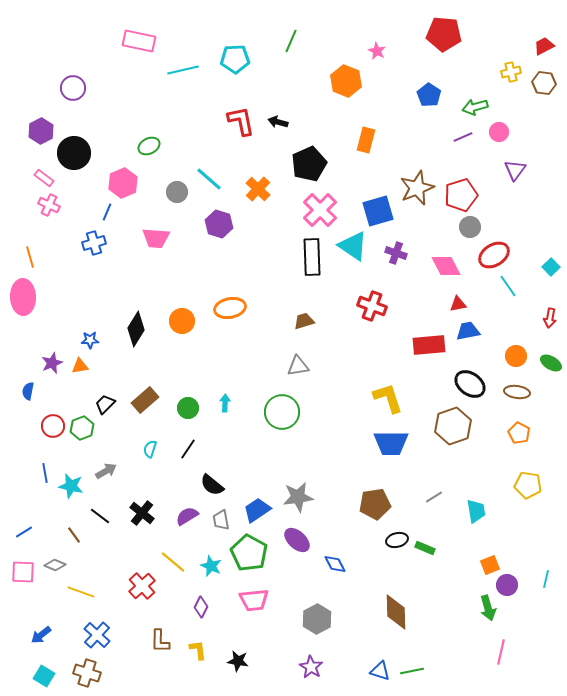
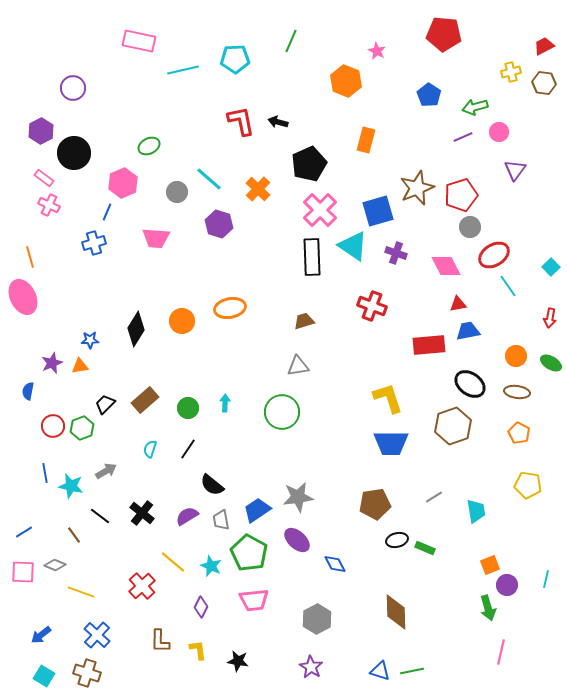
pink ellipse at (23, 297): rotated 24 degrees counterclockwise
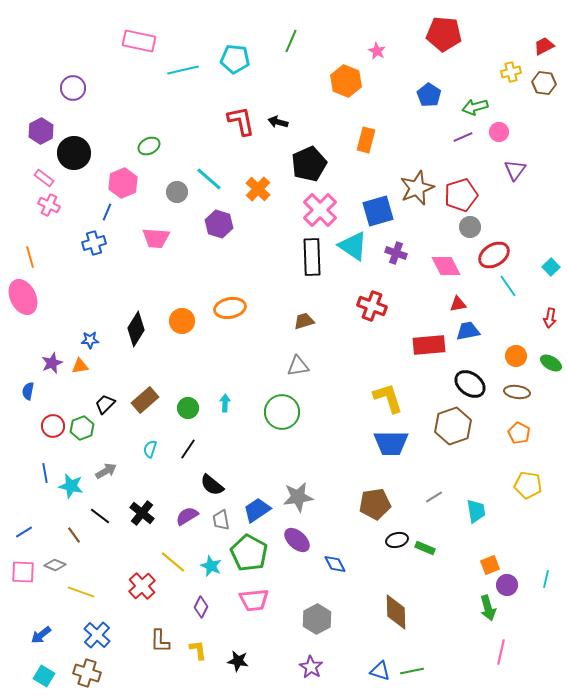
cyan pentagon at (235, 59): rotated 8 degrees clockwise
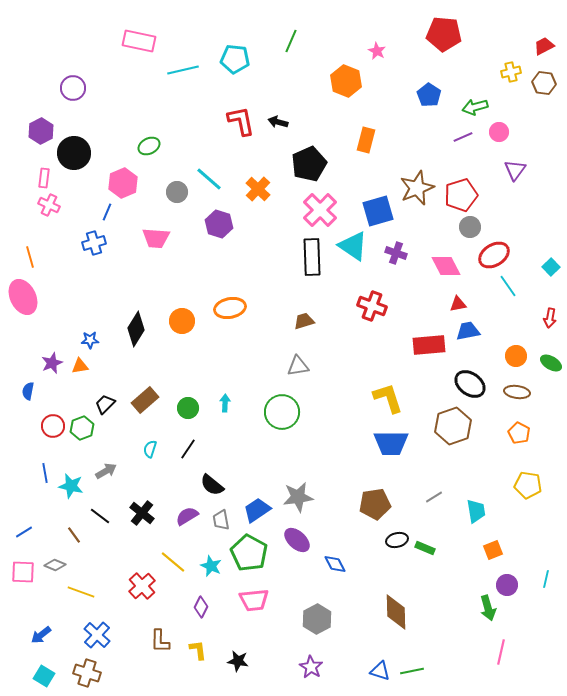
pink rectangle at (44, 178): rotated 60 degrees clockwise
orange square at (490, 565): moved 3 px right, 15 px up
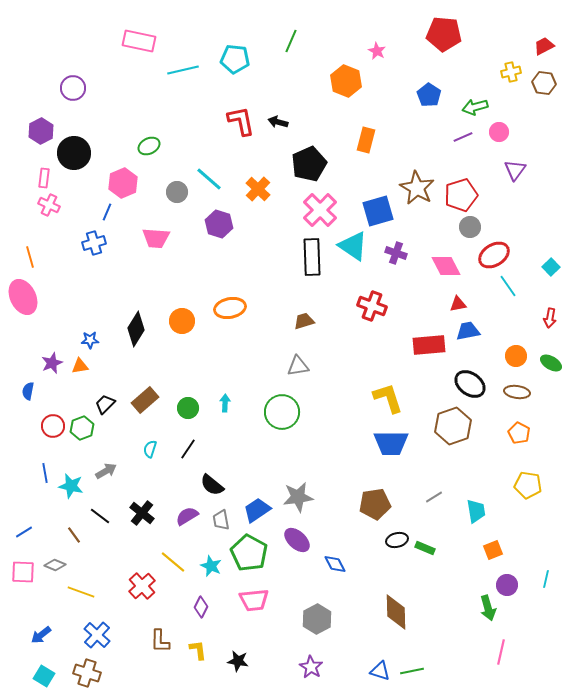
brown star at (417, 188): rotated 20 degrees counterclockwise
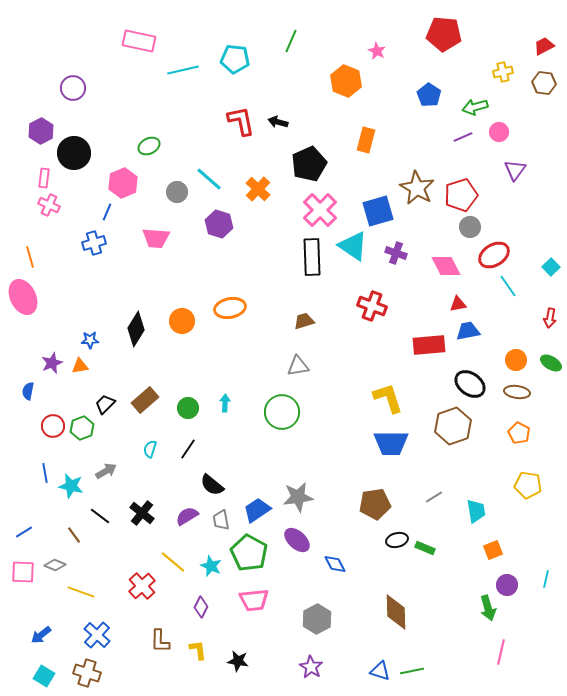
yellow cross at (511, 72): moved 8 px left
orange circle at (516, 356): moved 4 px down
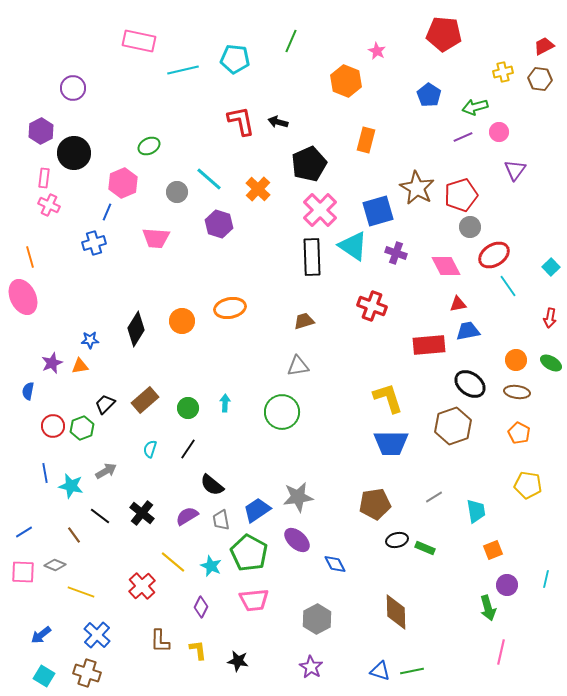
brown hexagon at (544, 83): moved 4 px left, 4 px up
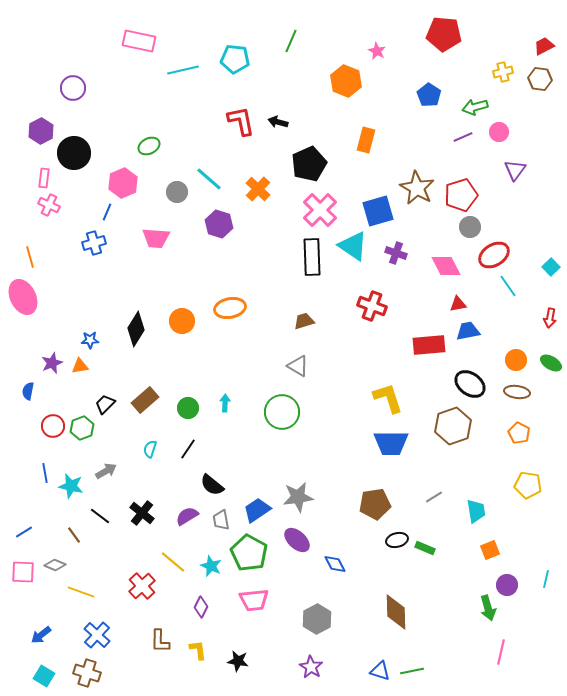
gray triangle at (298, 366): rotated 40 degrees clockwise
orange square at (493, 550): moved 3 px left
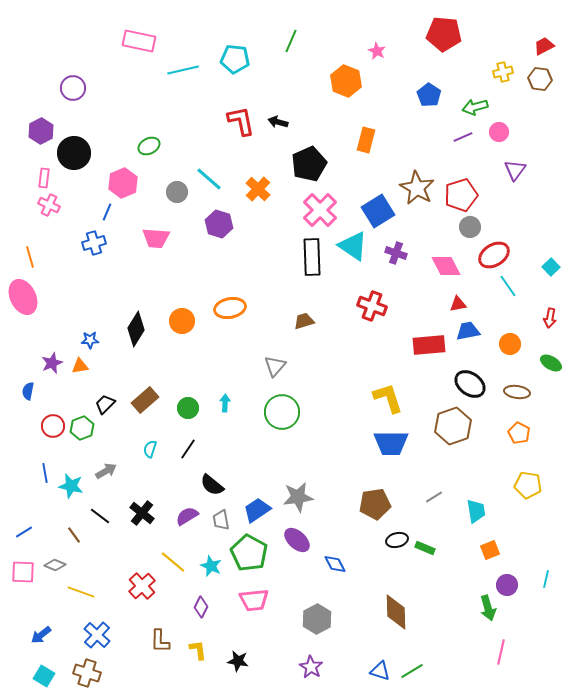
blue square at (378, 211): rotated 16 degrees counterclockwise
orange circle at (516, 360): moved 6 px left, 16 px up
gray triangle at (298, 366): moved 23 px left; rotated 40 degrees clockwise
green line at (412, 671): rotated 20 degrees counterclockwise
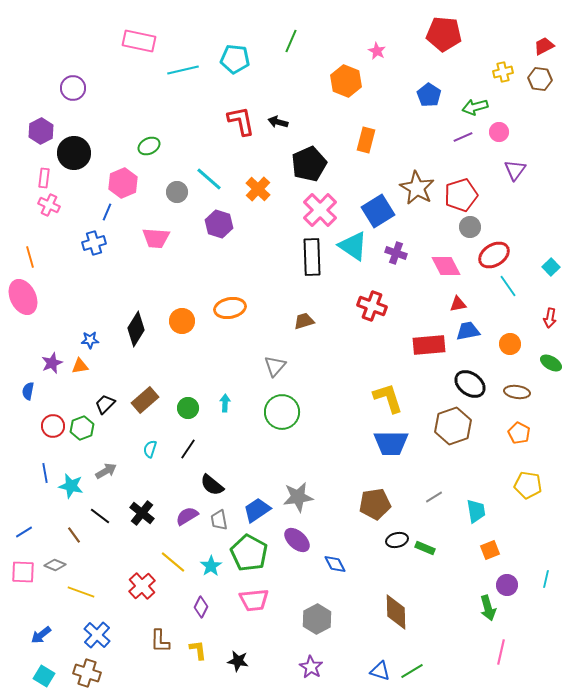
gray trapezoid at (221, 520): moved 2 px left
cyan star at (211, 566): rotated 15 degrees clockwise
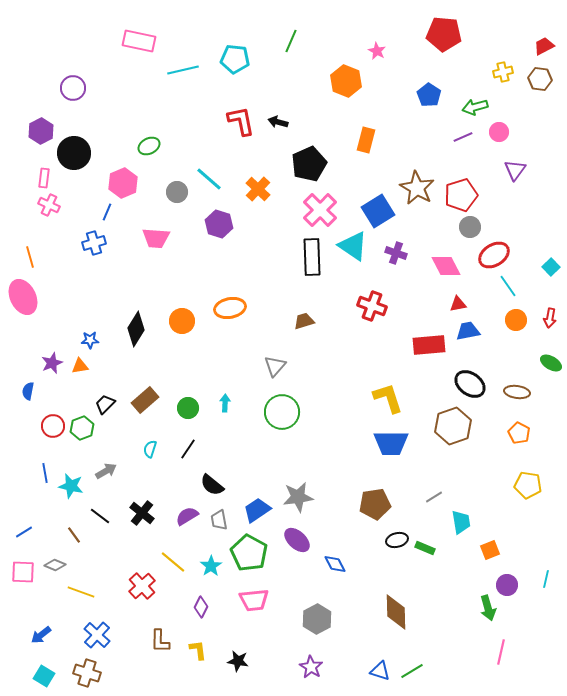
orange circle at (510, 344): moved 6 px right, 24 px up
cyan trapezoid at (476, 511): moved 15 px left, 11 px down
